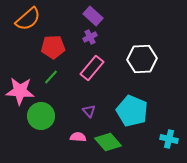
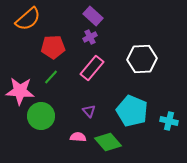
cyan cross: moved 18 px up
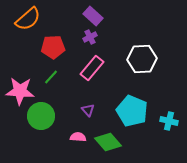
purple triangle: moved 1 px left, 1 px up
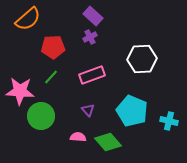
pink rectangle: moved 7 px down; rotated 30 degrees clockwise
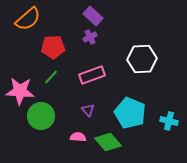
cyan pentagon: moved 2 px left, 2 px down
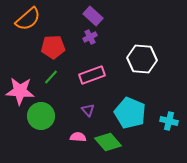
white hexagon: rotated 8 degrees clockwise
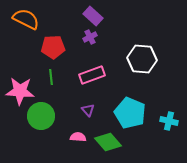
orange semicircle: moved 2 px left; rotated 112 degrees counterclockwise
green line: rotated 49 degrees counterclockwise
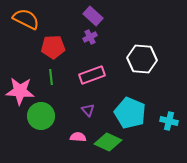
green diamond: rotated 24 degrees counterclockwise
